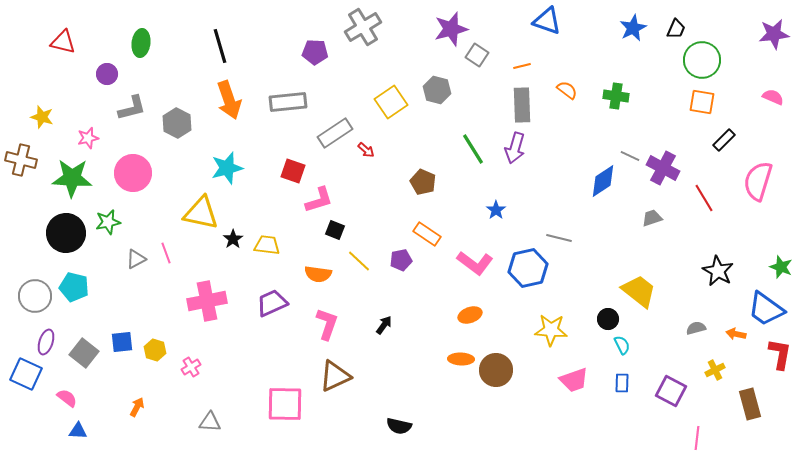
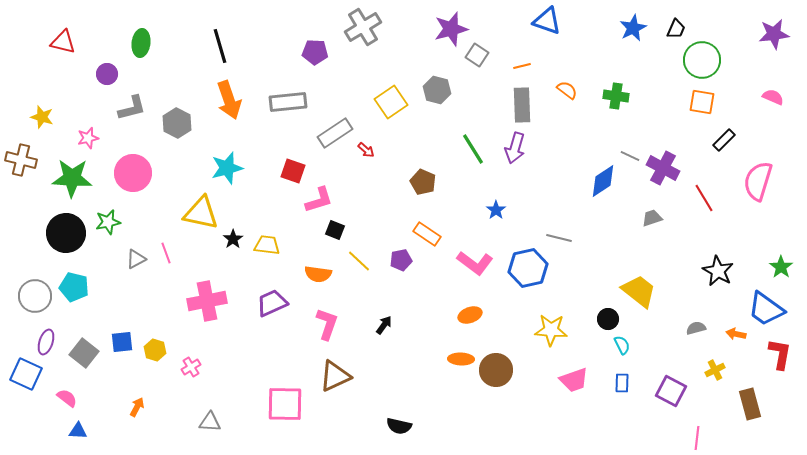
green star at (781, 267): rotated 15 degrees clockwise
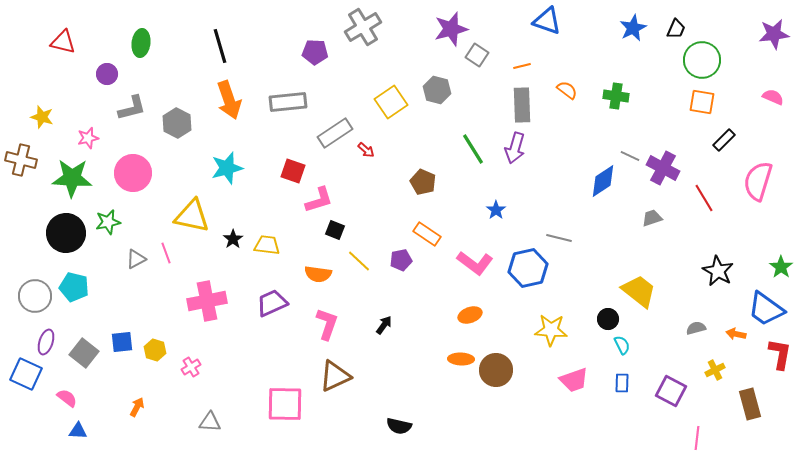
yellow triangle at (201, 213): moved 9 px left, 3 px down
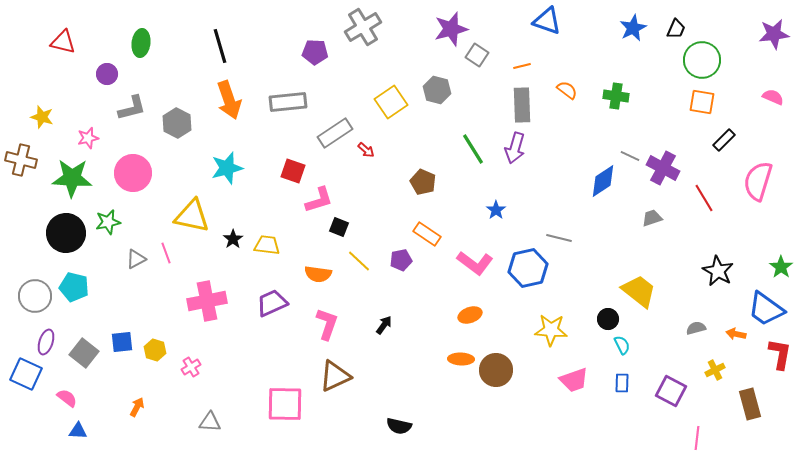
black square at (335, 230): moved 4 px right, 3 px up
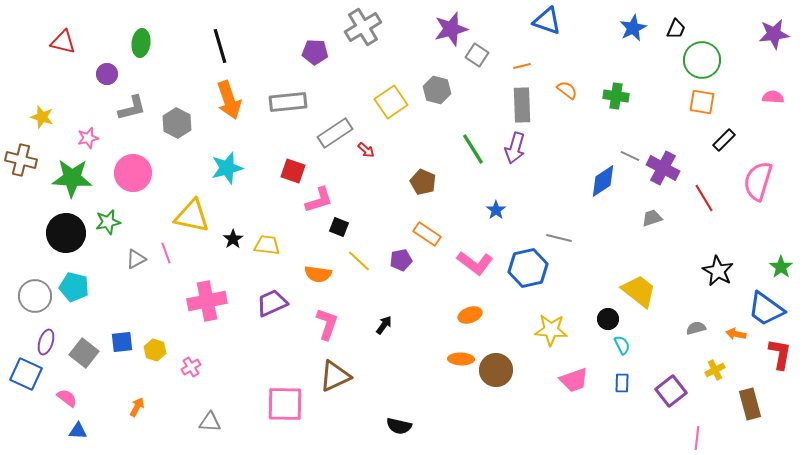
pink semicircle at (773, 97): rotated 20 degrees counterclockwise
purple square at (671, 391): rotated 24 degrees clockwise
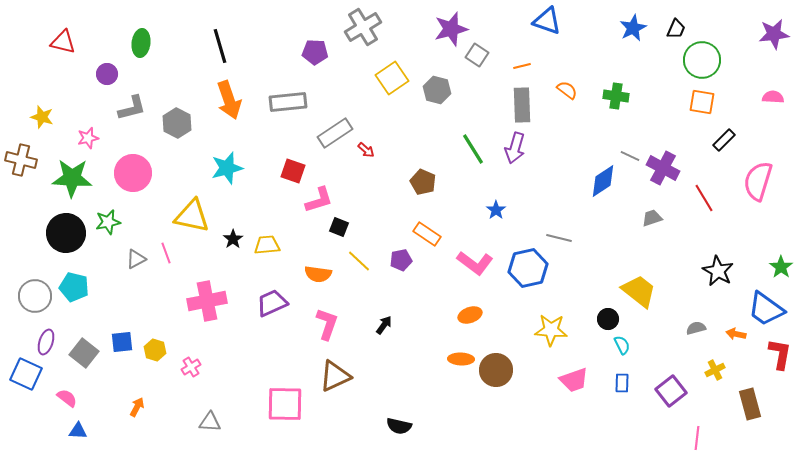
yellow square at (391, 102): moved 1 px right, 24 px up
yellow trapezoid at (267, 245): rotated 12 degrees counterclockwise
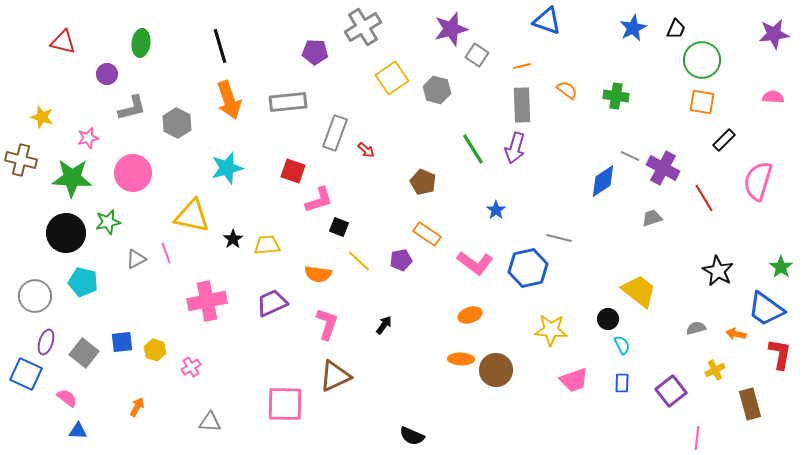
gray rectangle at (335, 133): rotated 36 degrees counterclockwise
cyan pentagon at (74, 287): moved 9 px right, 5 px up
black semicircle at (399, 426): moved 13 px right, 10 px down; rotated 10 degrees clockwise
